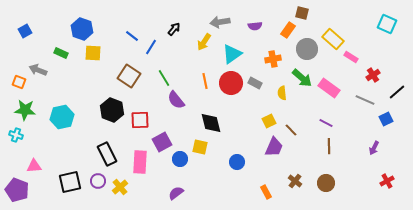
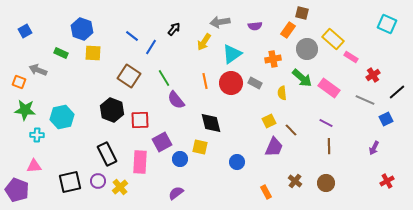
cyan cross at (16, 135): moved 21 px right; rotated 16 degrees counterclockwise
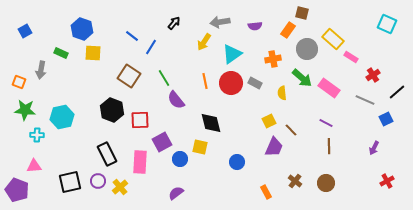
black arrow at (174, 29): moved 6 px up
gray arrow at (38, 70): moved 3 px right; rotated 102 degrees counterclockwise
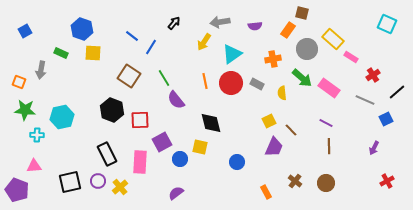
gray rectangle at (255, 83): moved 2 px right, 1 px down
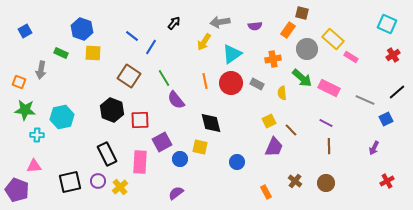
red cross at (373, 75): moved 20 px right, 20 px up
pink rectangle at (329, 88): rotated 10 degrees counterclockwise
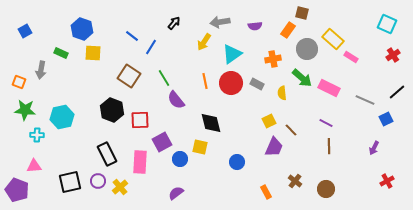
brown circle at (326, 183): moved 6 px down
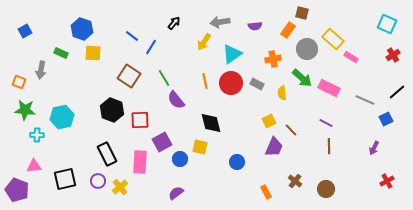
black square at (70, 182): moved 5 px left, 3 px up
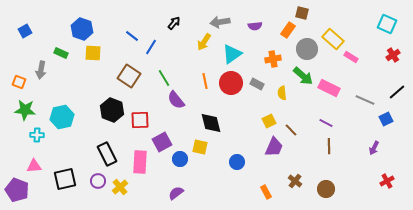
green arrow at (302, 78): moved 1 px right, 2 px up
